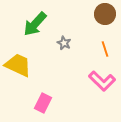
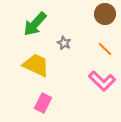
orange line: rotated 28 degrees counterclockwise
yellow trapezoid: moved 18 px right
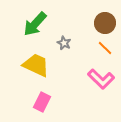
brown circle: moved 9 px down
orange line: moved 1 px up
pink L-shape: moved 1 px left, 2 px up
pink rectangle: moved 1 px left, 1 px up
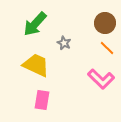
orange line: moved 2 px right
pink rectangle: moved 2 px up; rotated 18 degrees counterclockwise
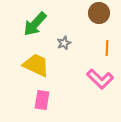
brown circle: moved 6 px left, 10 px up
gray star: rotated 24 degrees clockwise
orange line: rotated 49 degrees clockwise
pink L-shape: moved 1 px left
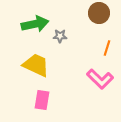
green arrow: rotated 144 degrees counterclockwise
gray star: moved 4 px left, 7 px up; rotated 24 degrees clockwise
orange line: rotated 14 degrees clockwise
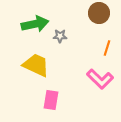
pink rectangle: moved 9 px right
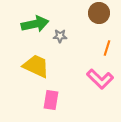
yellow trapezoid: moved 1 px down
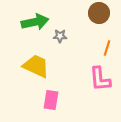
green arrow: moved 2 px up
pink L-shape: rotated 40 degrees clockwise
